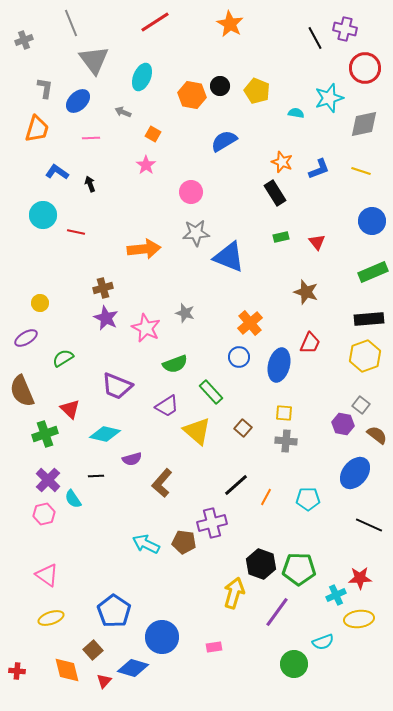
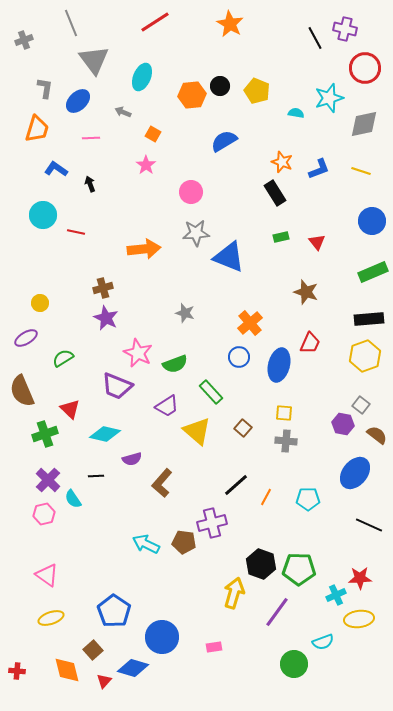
orange hexagon at (192, 95): rotated 16 degrees counterclockwise
blue L-shape at (57, 172): moved 1 px left, 3 px up
pink star at (146, 328): moved 8 px left, 25 px down
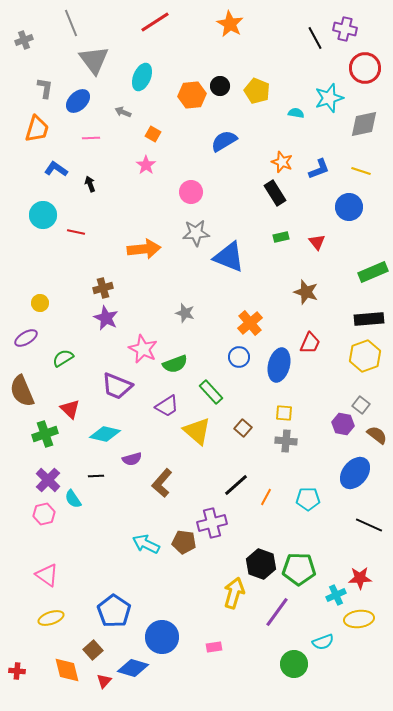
blue circle at (372, 221): moved 23 px left, 14 px up
pink star at (138, 353): moved 5 px right, 4 px up
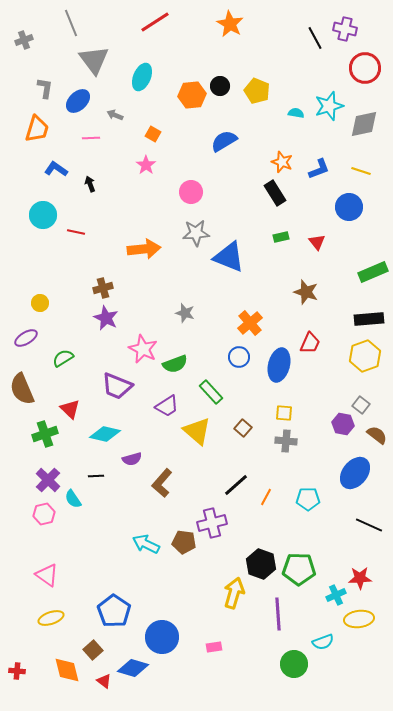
cyan star at (329, 98): moved 8 px down
gray arrow at (123, 112): moved 8 px left, 3 px down
brown semicircle at (22, 391): moved 2 px up
purple line at (277, 612): moved 1 px right, 2 px down; rotated 40 degrees counterclockwise
red triangle at (104, 681): rotated 35 degrees counterclockwise
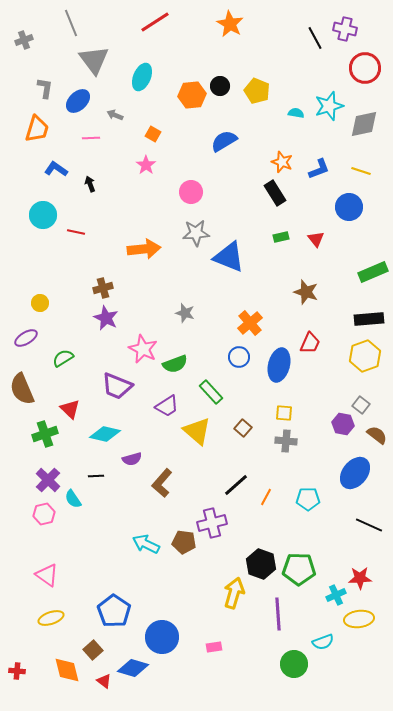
red triangle at (317, 242): moved 1 px left, 3 px up
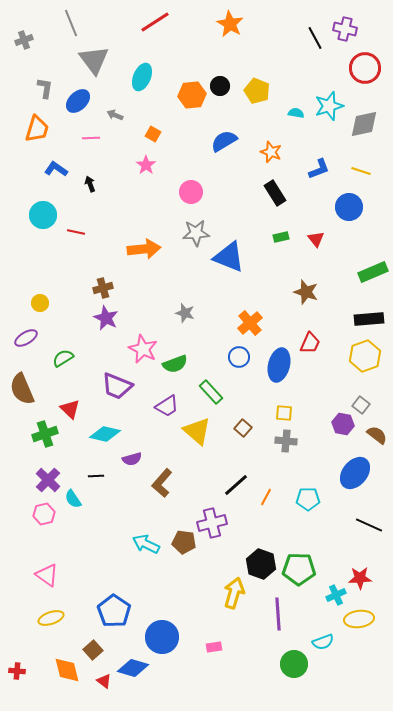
orange star at (282, 162): moved 11 px left, 10 px up
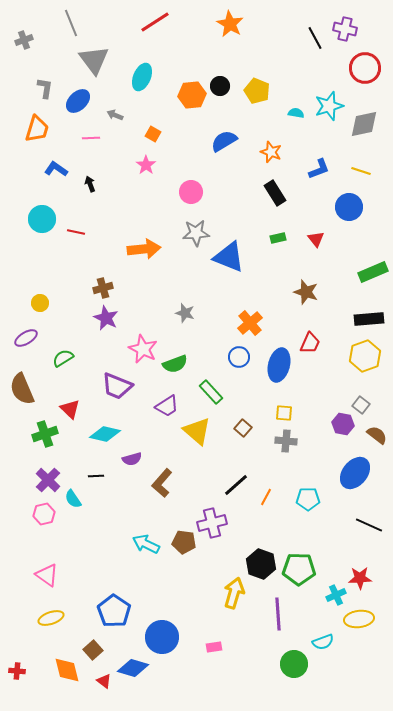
cyan circle at (43, 215): moved 1 px left, 4 px down
green rectangle at (281, 237): moved 3 px left, 1 px down
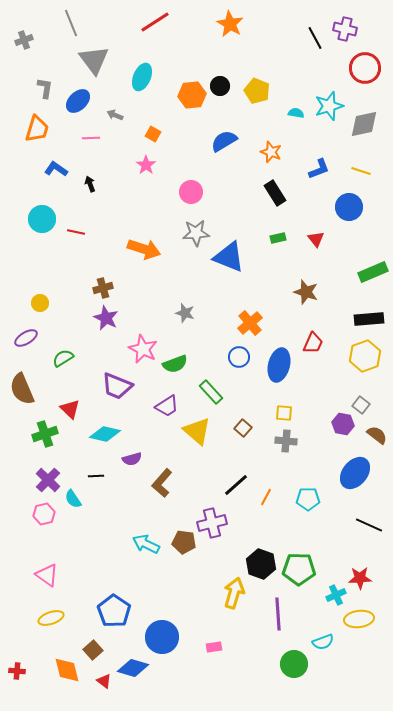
orange arrow at (144, 249): rotated 24 degrees clockwise
red trapezoid at (310, 343): moved 3 px right
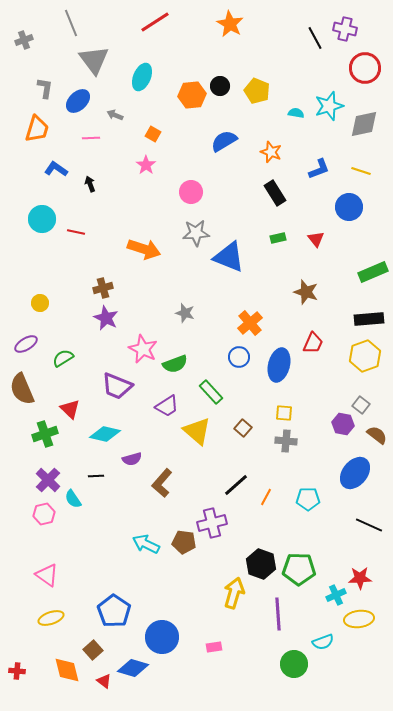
purple ellipse at (26, 338): moved 6 px down
